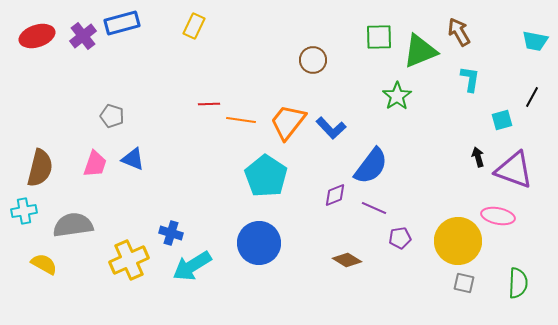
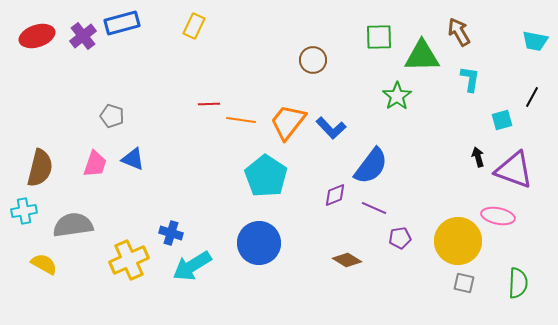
green triangle: moved 2 px right, 5 px down; rotated 21 degrees clockwise
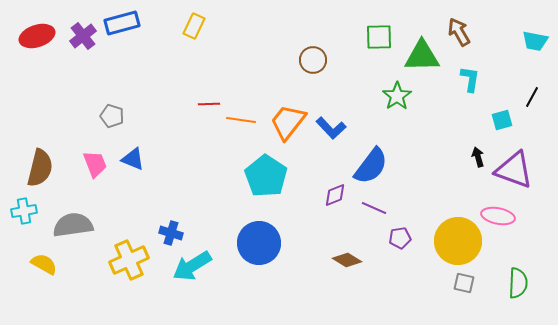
pink trapezoid: rotated 40 degrees counterclockwise
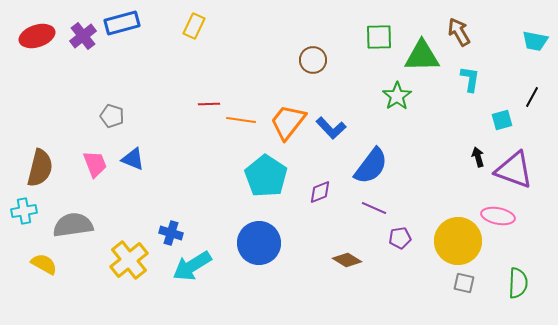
purple diamond: moved 15 px left, 3 px up
yellow cross: rotated 15 degrees counterclockwise
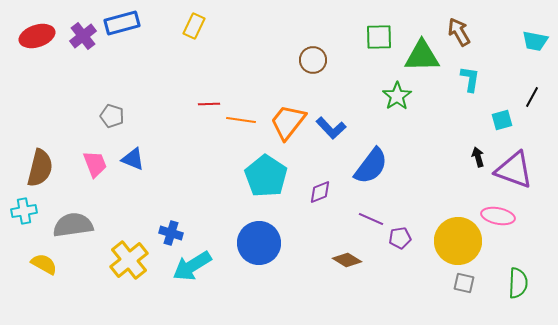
purple line: moved 3 px left, 11 px down
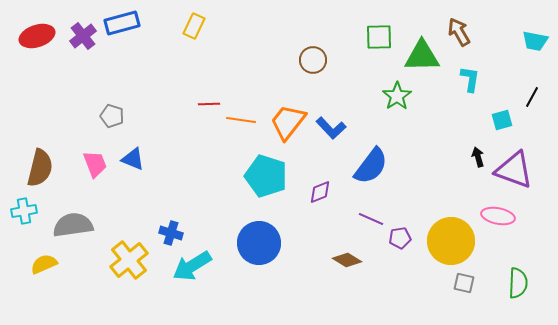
cyan pentagon: rotated 15 degrees counterclockwise
yellow circle: moved 7 px left
yellow semicircle: rotated 52 degrees counterclockwise
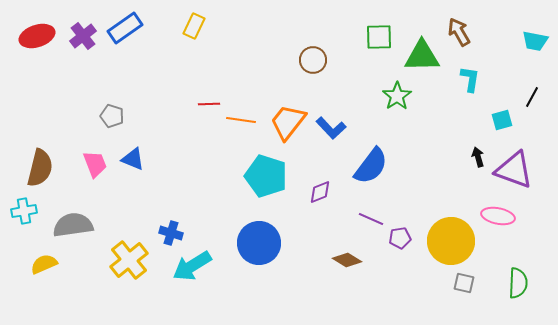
blue rectangle: moved 3 px right, 5 px down; rotated 20 degrees counterclockwise
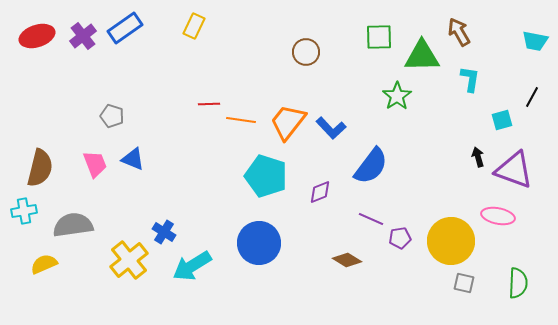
brown circle: moved 7 px left, 8 px up
blue cross: moved 7 px left, 1 px up; rotated 15 degrees clockwise
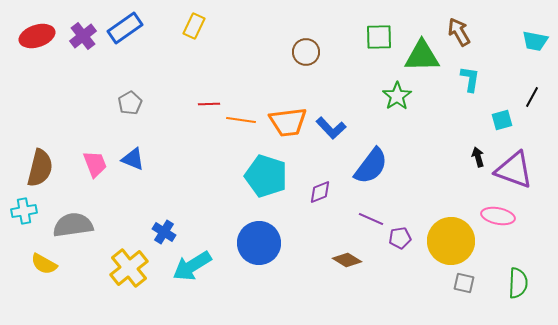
gray pentagon: moved 18 px right, 13 px up; rotated 25 degrees clockwise
orange trapezoid: rotated 135 degrees counterclockwise
yellow cross: moved 8 px down
yellow semicircle: rotated 128 degrees counterclockwise
